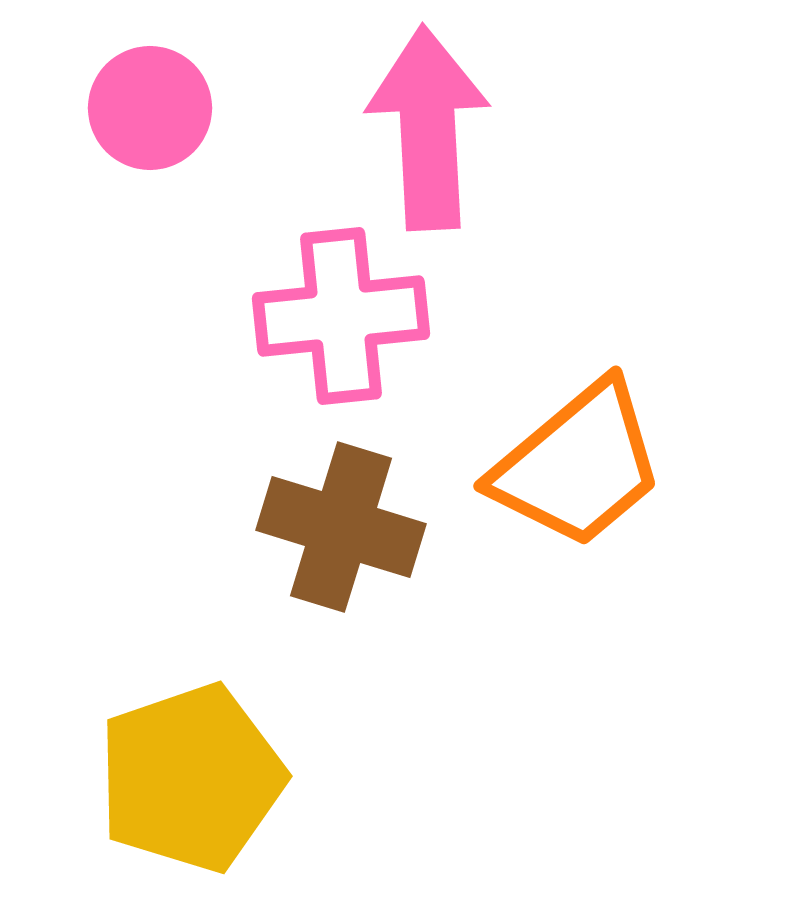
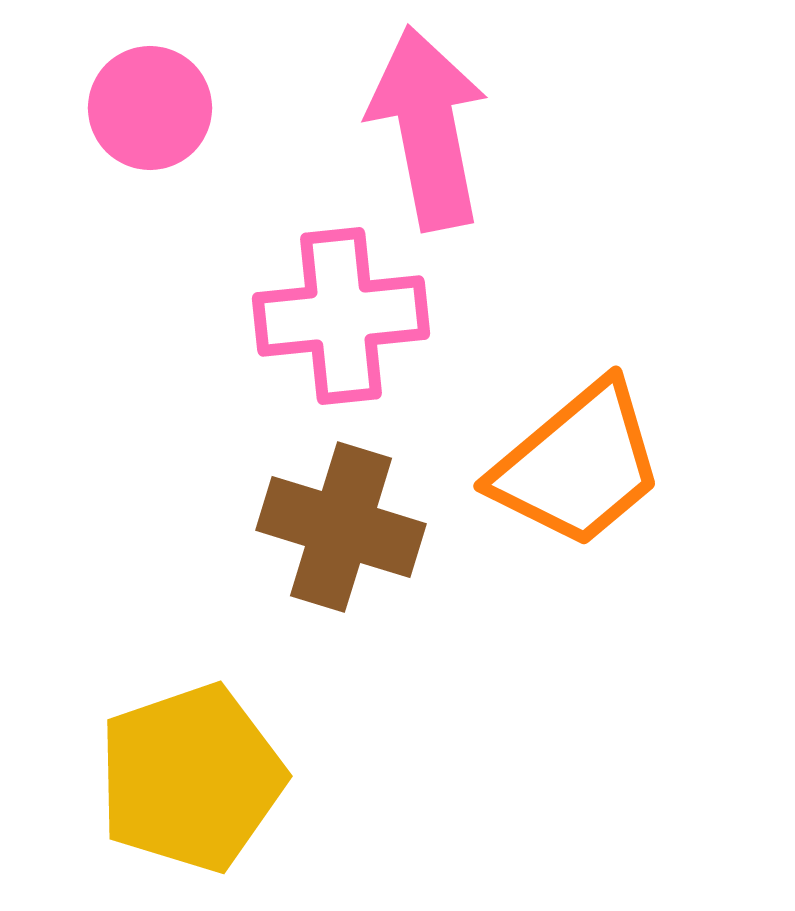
pink arrow: rotated 8 degrees counterclockwise
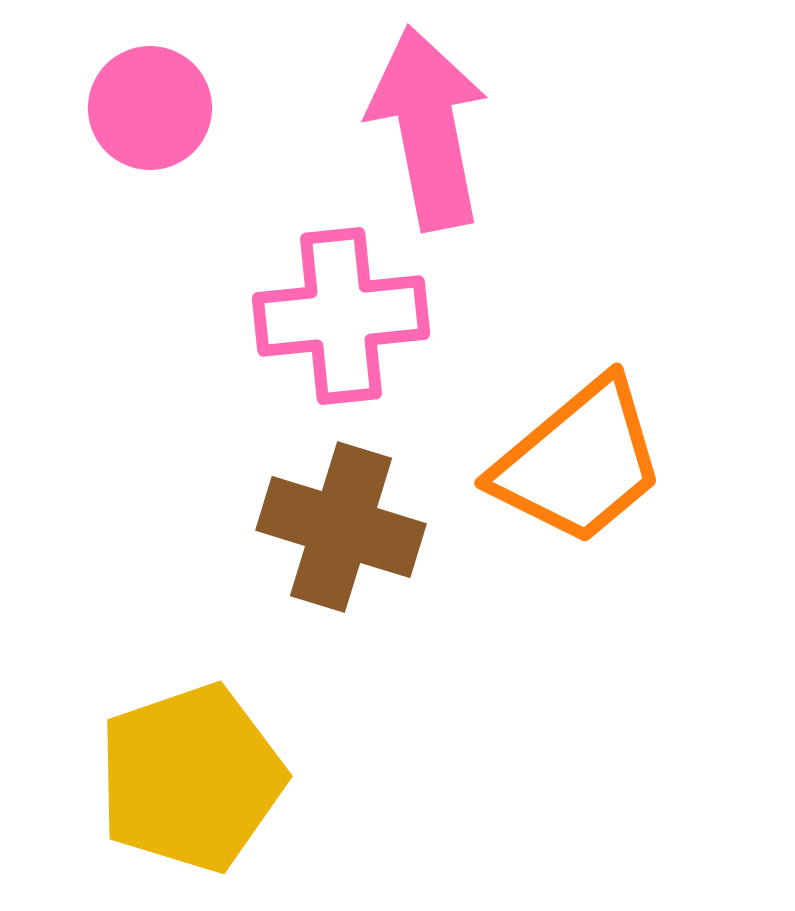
orange trapezoid: moved 1 px right, 3 px up
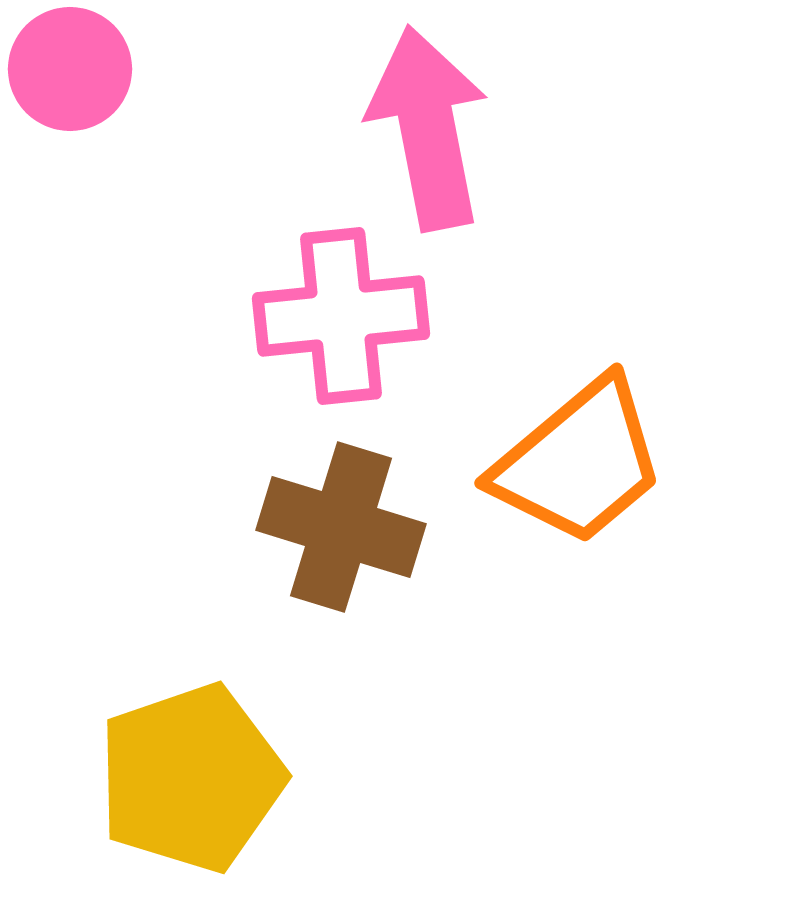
pink circle: moved 80 px left, 39 px up
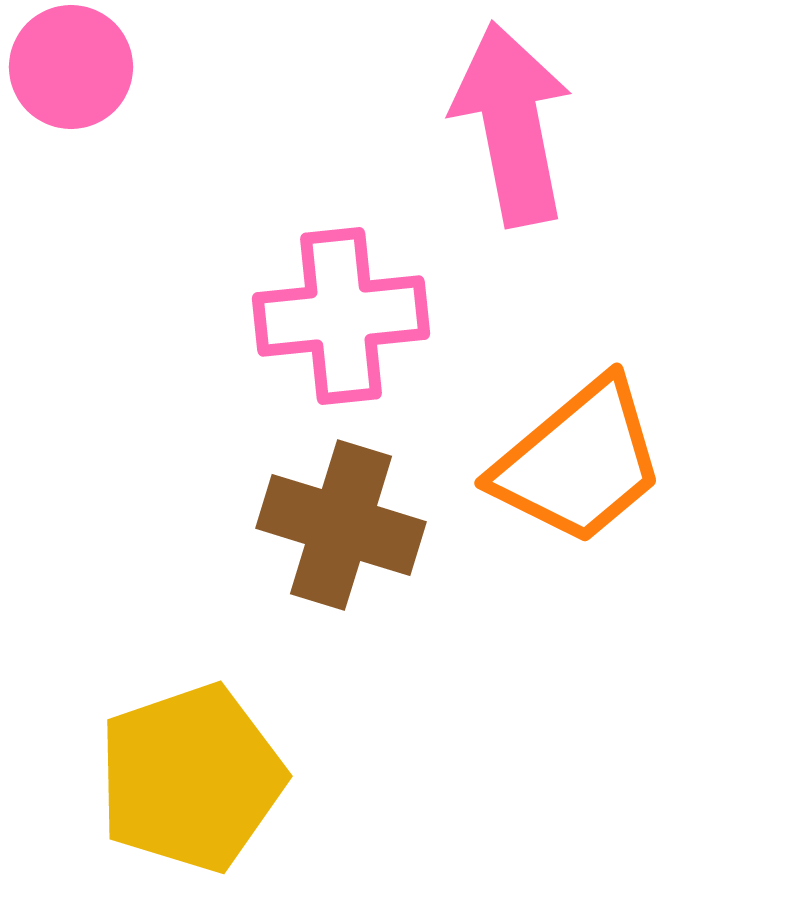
pink circle: moved 1 px right, 2 px up
pink arrow: moved 84 px right, 4 px up
brown cross: moved 2 px up
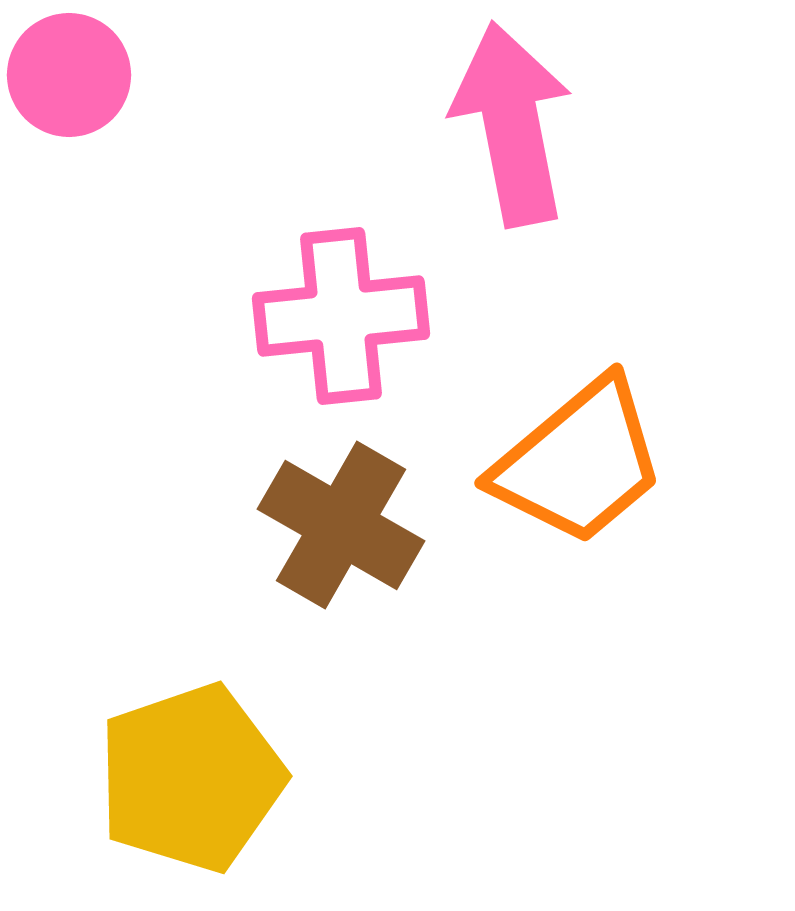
pink circle: moved 2 px left, 8 px down
brown cross: rotated 13 degrees clockwise
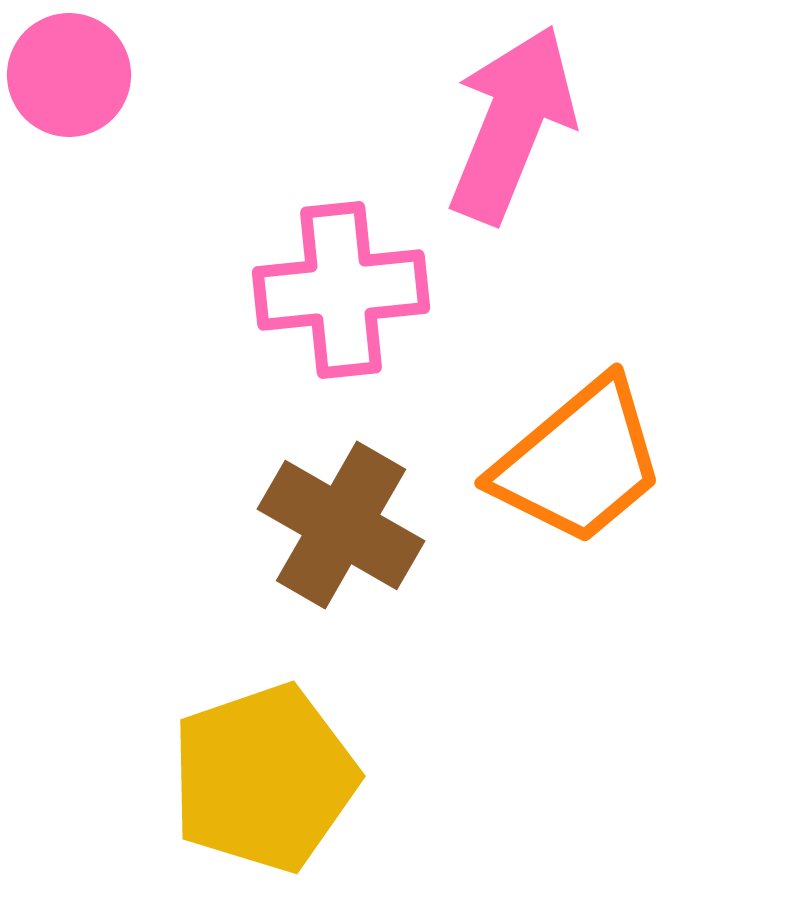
pink arrow: rotated 33 degrees clockwise
pink cross: moved 26 px up
yellow pentagon: moved 73 px right
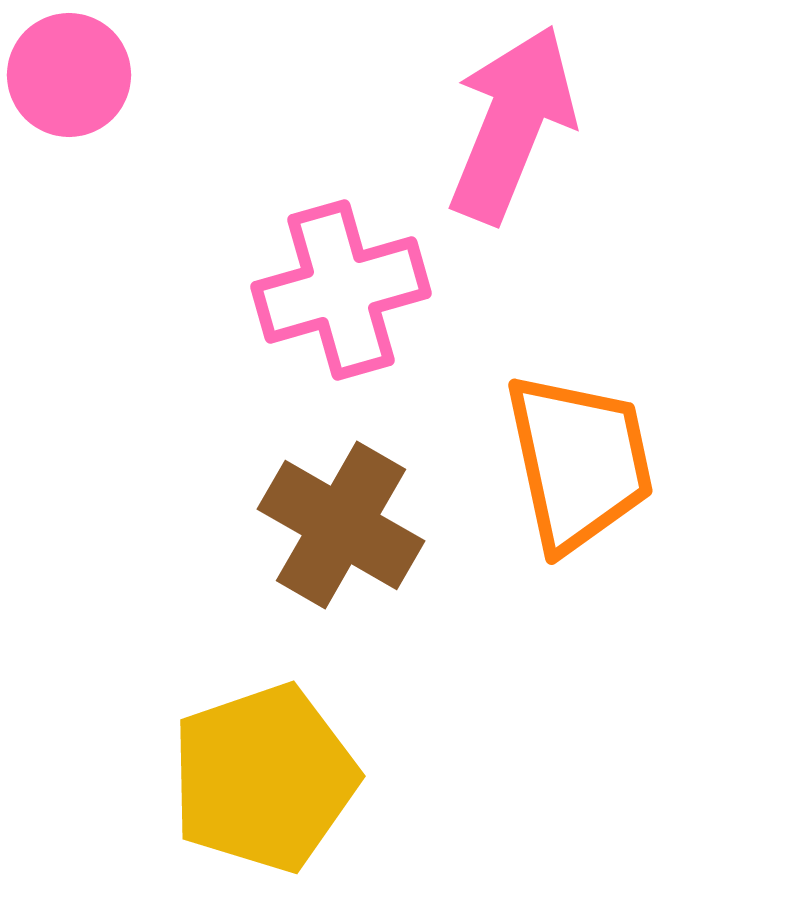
pink cross: rotated 10 degrees counterclockwise
orange trapezoid: rotated 62 degrees counterclockwise
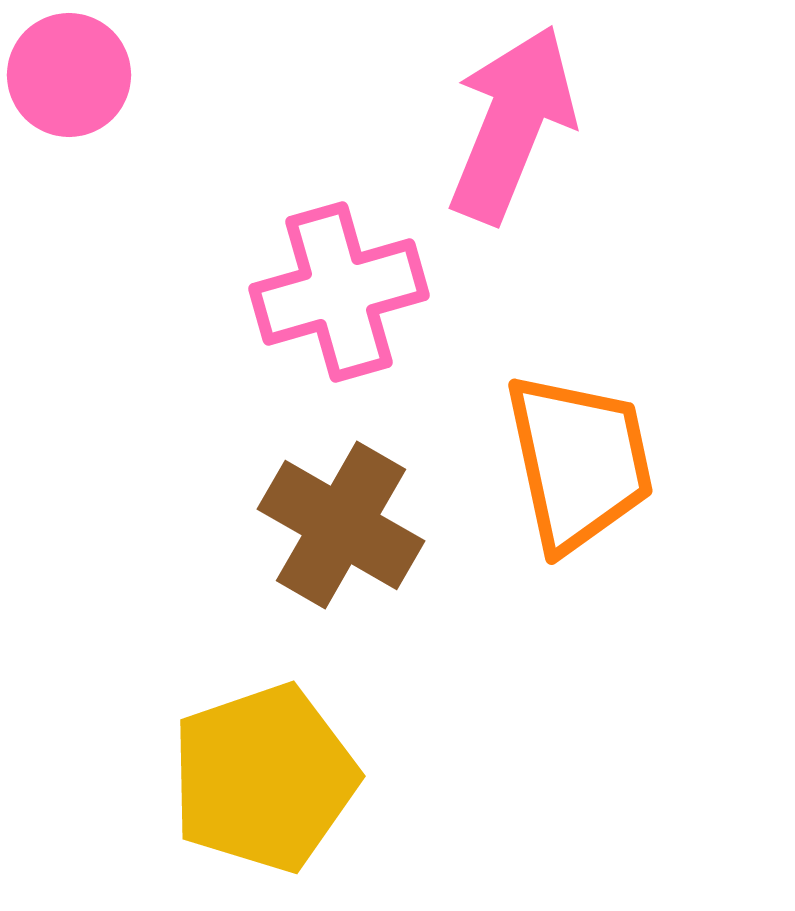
pink cross: moved 2 px left, 2 px down
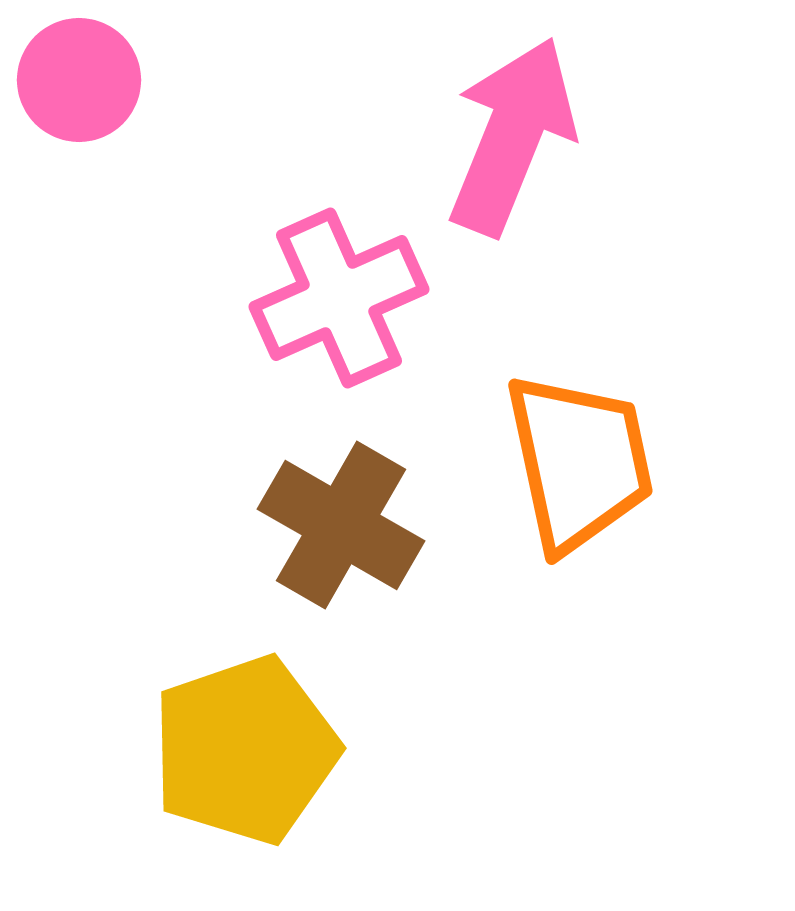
pink circle: moved 10 px right, 5 px down
pink arrow: moved 12 px down
pink cross: moved 6 px down; rotated 8 degrees counterclockwise
yellow pentagon: moved 19 px left, 28 px up
